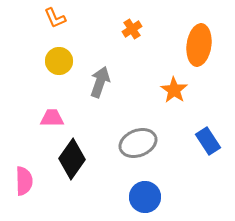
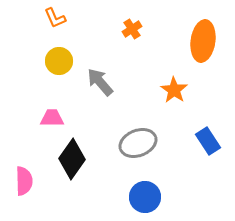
orange ellipse: moved 4 px right, 4 px up
gray arrow: rotated 60 degrees counterclockwise
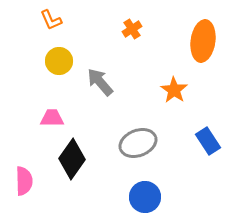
orange L-shape: moved 4 px left, 2 px down
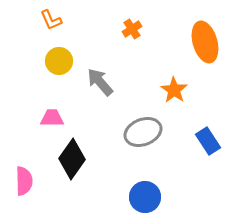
orange ellipse: moved 2 px right, 1 px down; rotated 24 degrees counterclockwise
gray ellipse: moved 5 px right, 11 px up
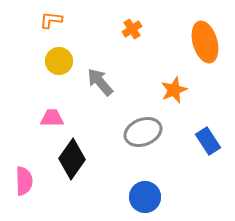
orange L-shape: rotated 120 degrees clockwise
orange star: rotated 16 degrees clockwise
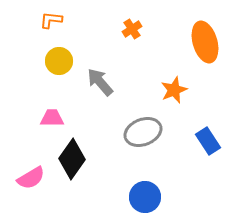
pink semicircle: moved 7 px right, 3 px up; rotated 60 degrees clockwise
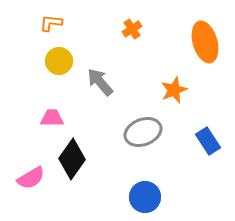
orange L-shape: moved 3 px down
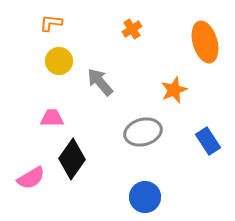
gray ellipse: rotated 6 degrees clockwise
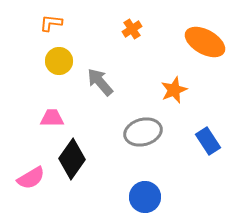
orange ellipse: rotated 45 degrees counterclockwise
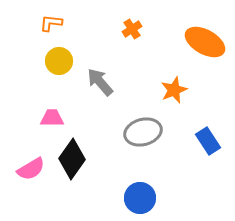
pink semicircle: moved 9 px up
blue circle: moved 5 px left, 1 px down
